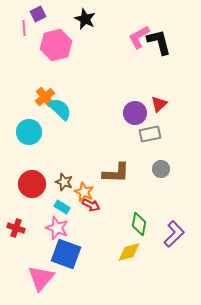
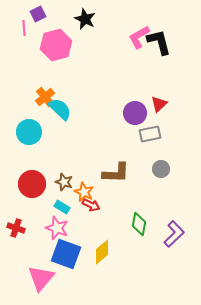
yellow diamond: moved 27 px left; rotated 25 degrees counterclockwise
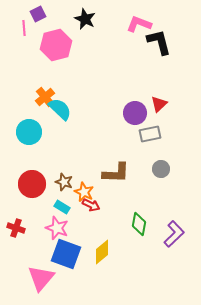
pink L-shape: moved 13 px up; rotated 50 degrees clockwise
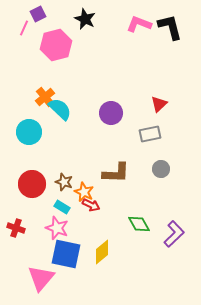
pink line: rotated 28 degrees clockwise
black L-shape: moved 11 px right, 15 px up
purple circle: moved 24 px left
green diamond: rotated 40 degrees counterclockwise
blue square: rotated 8 degrees counterclockwise
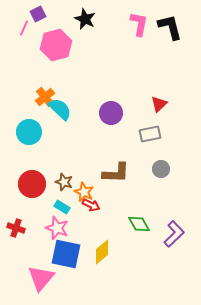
pink L-shape: rotated 80 degrees clockwise
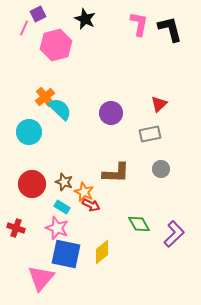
black L-shape: moved 2 px down
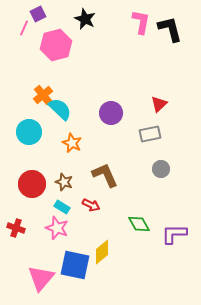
pink L-shape: moved 2 px right, 2 px up
orange cross: moved 2 px left, 2 px up
brown L-shape: moved 11 px left, 2 px down; rotated 116 degrees counterclockwise
orange star: moved 12 px left, 49 px up
purple L-shape: rotated 136 degrees counterclockwise
blue square: moved 9 px right, 11 px down
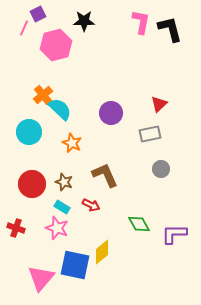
black star: moved 1 px left, 2 px down; rotated 25 degrees counterclockwise
